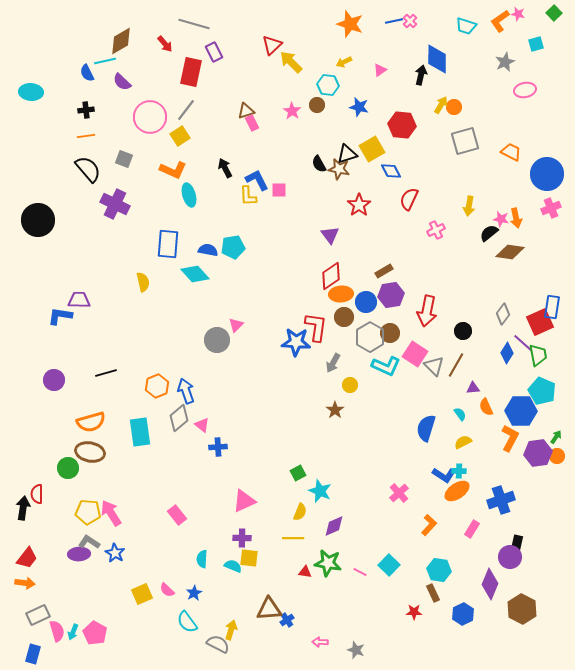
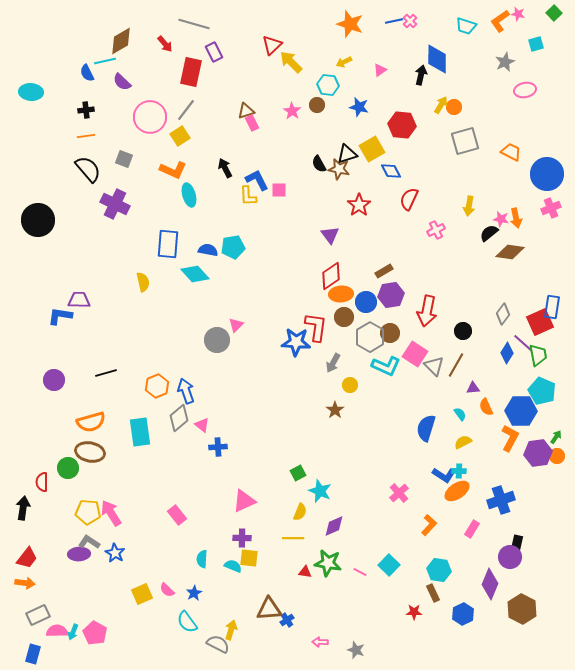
red semicircle at (37, 494): moved 5 px right, 12 px up
pink semicircle at (57, 631): rotated 75 degrees counterclockwise
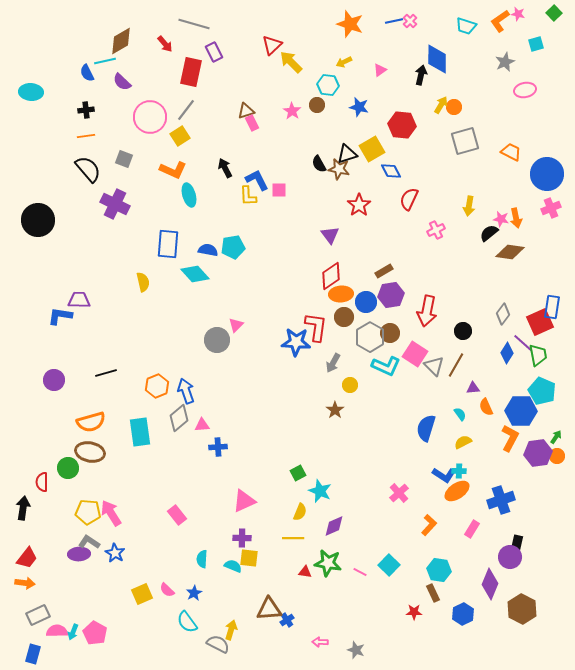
pink triangle at (202, 425): rotated 42 degrees counterclockwise
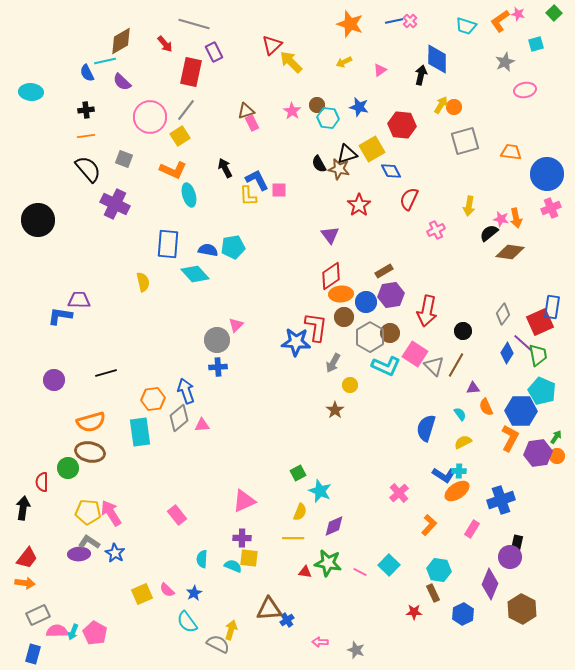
cyan hexagon at (328, 85): moved 33 px down
orange trapezoid at (511, 152): rotated 20 degrees counterclockwise
orange hexagon at (157, 386): moved 4 px left, 13 px down; rotated 15 degrees clockwise
blue cross at (218, 447): moved 80 px up
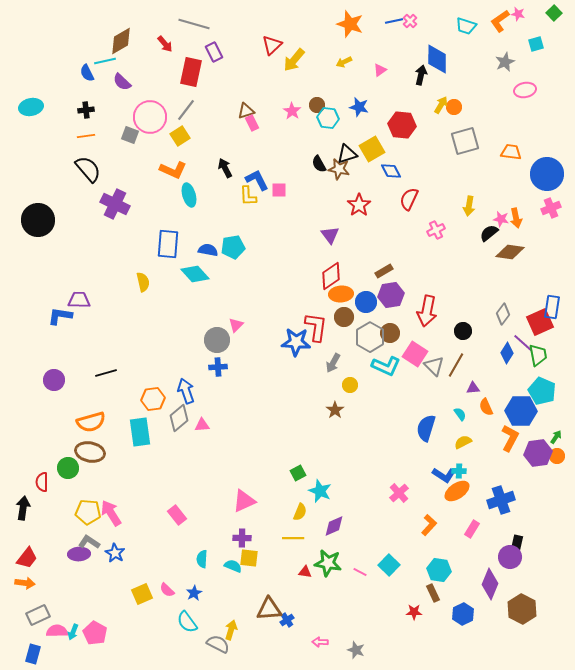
yellow arrow at (291, 62): moved 3 px right, 2 px up; rotated 95 degrees counterclockwise
cyan ellipse at (31, 92): moved 15 px down; rotated 15 degrees counterclockwise
gray square at (124, 159): moved 6 px right, 24 px up
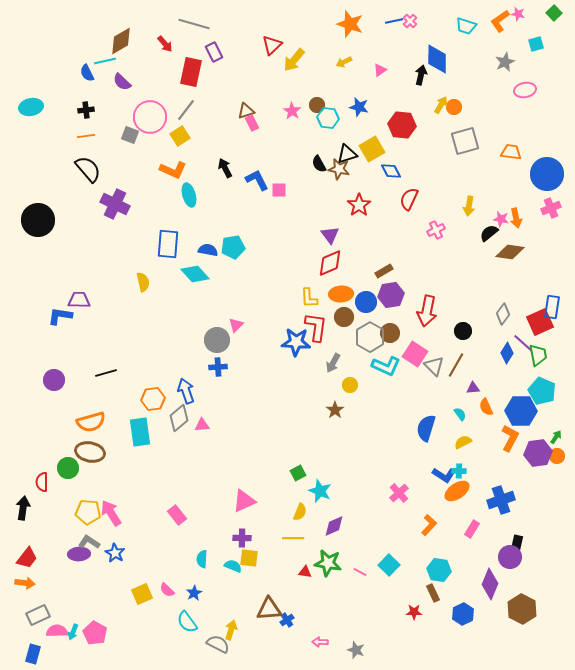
yellow L-shape at (248, 196): moved 61 px right, 102 px down
red diamond at (331, 276): moved 1 px left, 13 px up; rotated 12 degrees clockwise
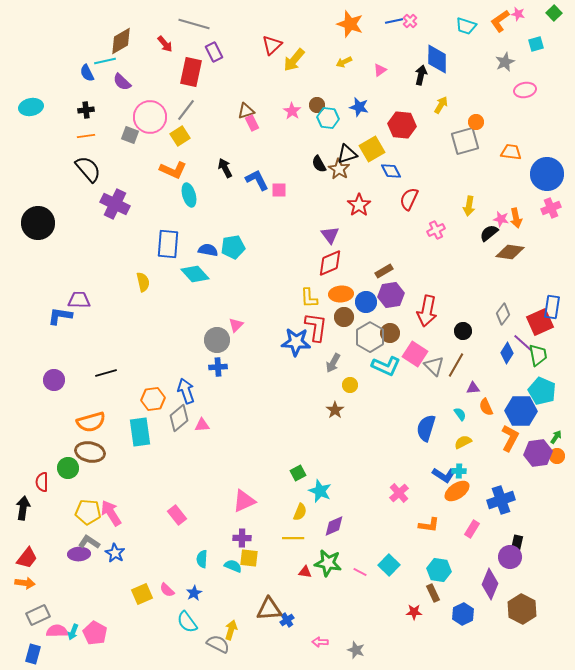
orange circle at (454, 107): moved 22 px right, 15 px down
brown star at (339, 169): rotated 20 degrees clockwise
black circle at (38, 220): moved 3 px down
orange L-shape at (429, 525): rotated 55 degrees clockwise
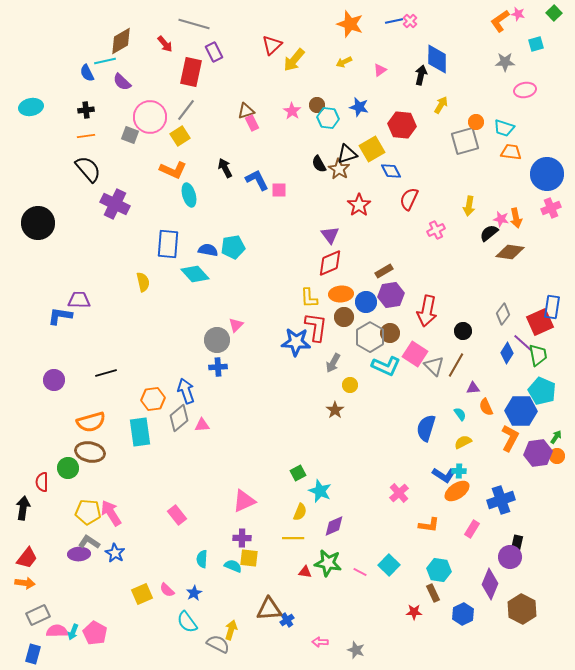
cyan trapezoid at (466, 26): moved 38 px right, 102 px down
gray star at (505, 62): rotated 24 degrees clockwise
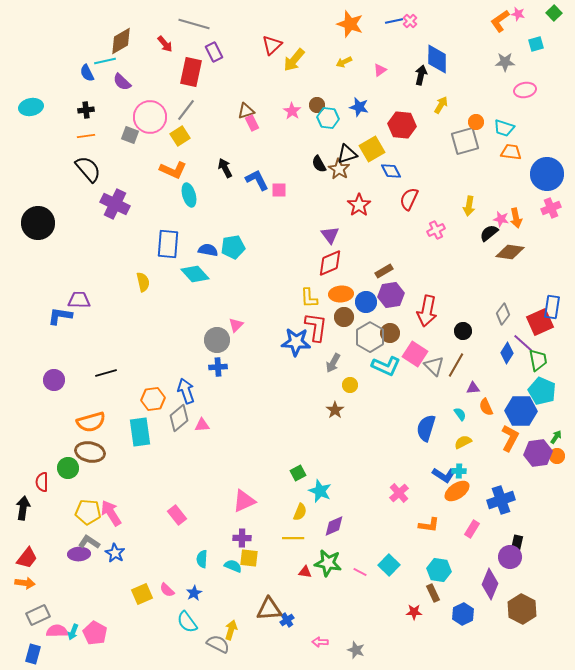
green trapezoid at (538, 355): moved 5 px down
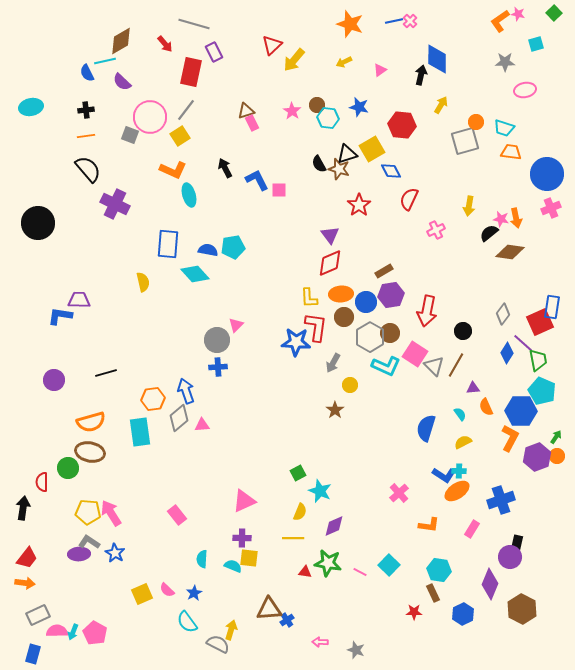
brown star at (339, 169): rotated 15 degrees counterclockwise
purple hexagon at (538, 453): moved 1 px left, 4 px down; rotated 12 degrees counterclockwise
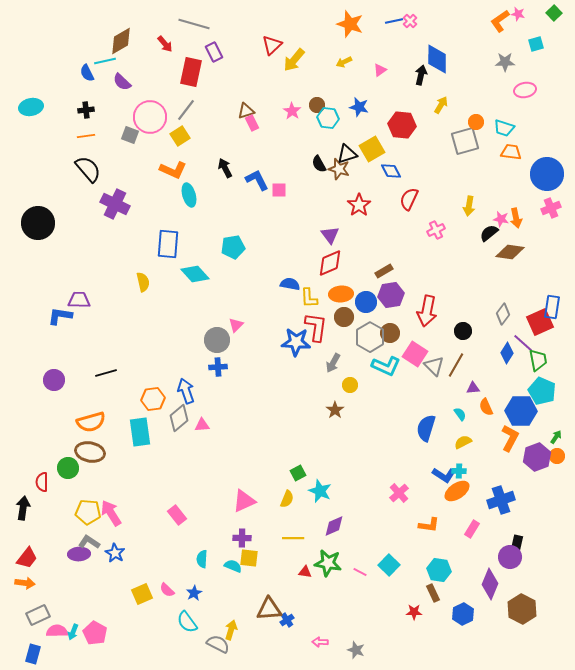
blue semicircle at (208, 250): moved 82 px right, 34 px down
yellow semicircle at (300, 512): moved 13 px left, 13 px up
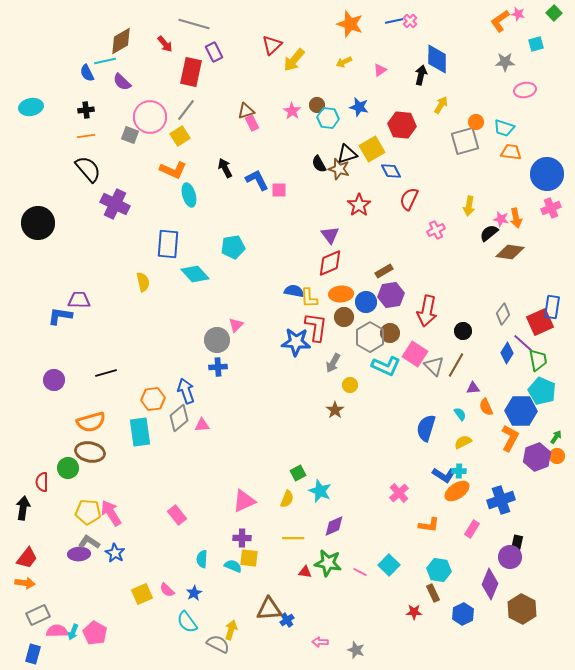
blue semicircle at (290, 284): moved 4 px right, 7 px down
